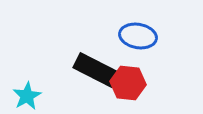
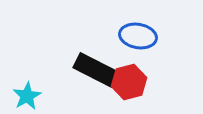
red hexagon: moved 1 px right, 1 px up; rotated 20 degrees counterclockwise
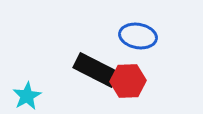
red hexagon: moved 1 px left, 1 px up; rotated 12 degrees clockwise
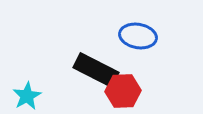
red hexagon: moved 5 px left, 10 px down
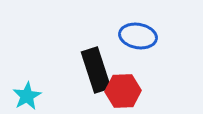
black rectangle: rotated 45 degrees clockwise
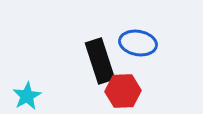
blue ellipse: moved 7 px down
black rectangle: moved 4 px right, 9 px up
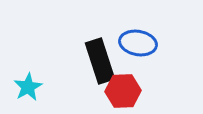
cyan star: moved 1 px right, 9 px up
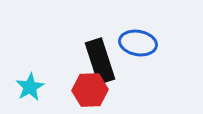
cyan star: moved 2 px right
red hexagon: moved 33 px left, 1 px up
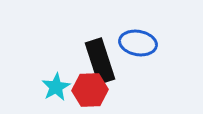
cyan star: moved 26 px right
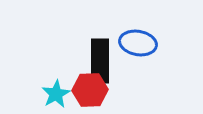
black rectangle: rotated 18 degrees clockwise
cyan star: moved 7 px down
